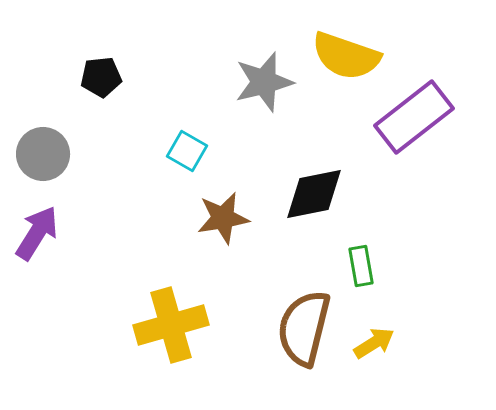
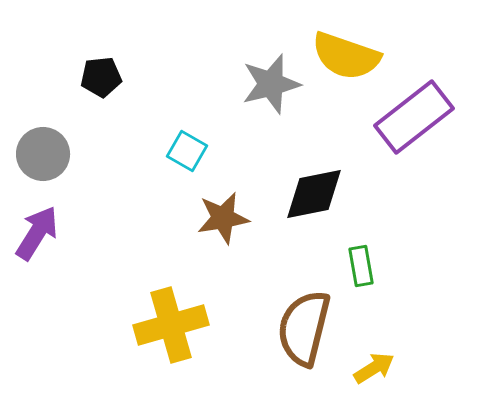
gray star: moved 7 px right, 2 px down
yellow arrow: moved 25 px down
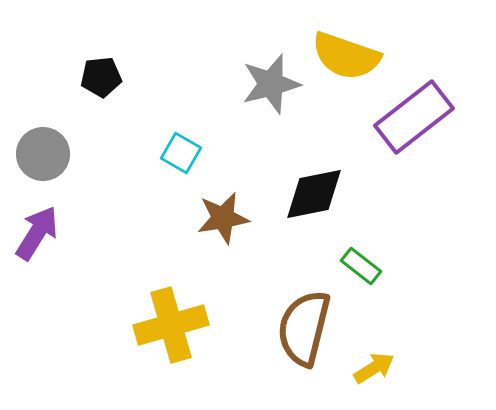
cyan square: moved 6 px left, 2 px down
green rectangle: rotated 42 degrees counterclockwise
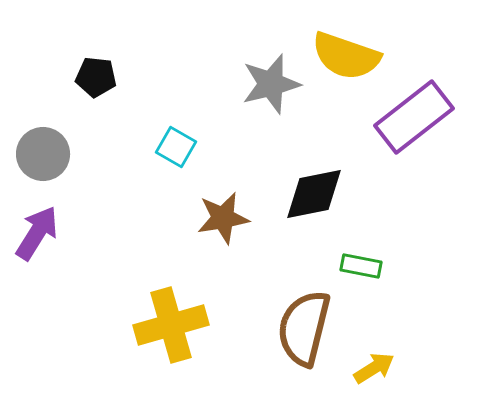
black pentagon: moved 5 px left; rotated 12 degrees clockwise
cyan square: moved 5 px left, 6 px up
green rectangle: rotated 27 degrees counterclockwise
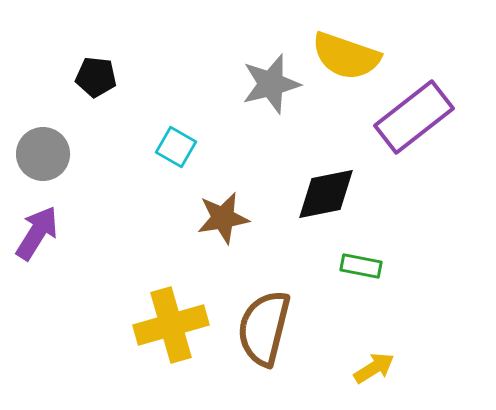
black diamond: moved 12 px right
brown semicircle: moved 40 px left
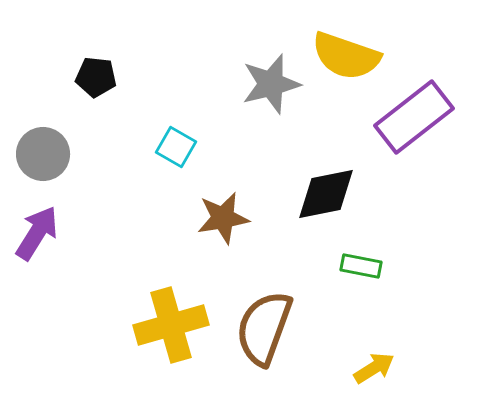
brown semicircle: rotated 6 degrees clockwise
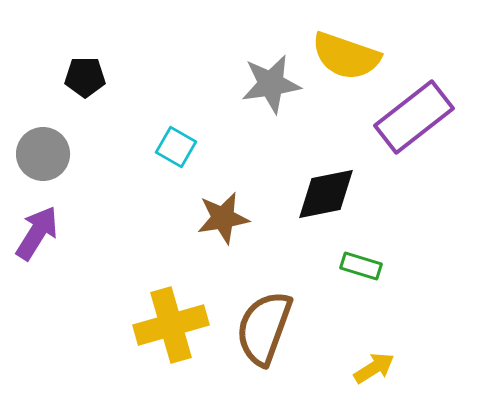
black pentagon: moved 11 px left; rotated 6 degrees counterclockwise
gray star: rotated 6 degrees clockwise
green rectangle: rotated 6 degrees clockwise
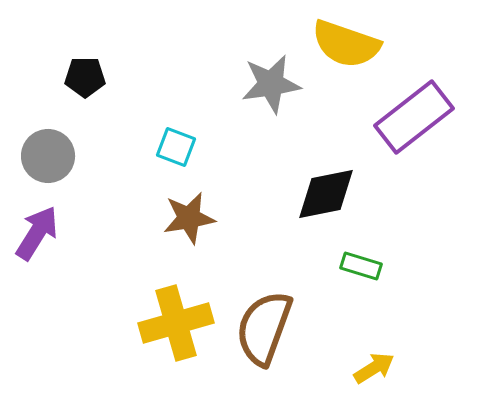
yellow semicircle: moved 12 px up
cyan square: rotated 9 degrees counterclockwise
gray circle: moved 5 px right, 2 px down
brown star: moved 34 px left
yellow cross: moved 5 px right, 2 px up
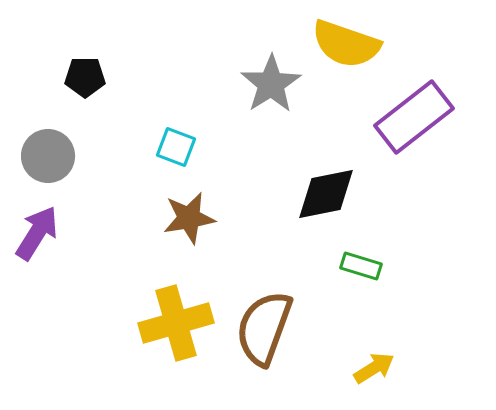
gray star: rotated 24 degrees counterclockwise
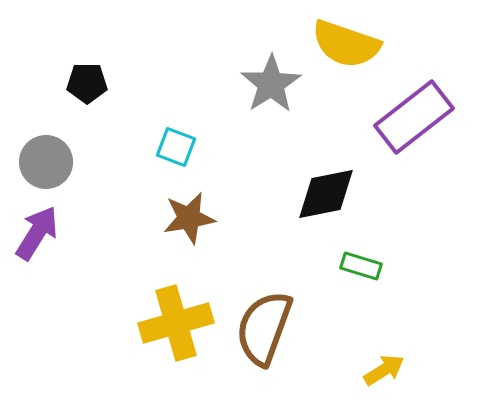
black pentagon: moved 2 px right, 6 px down
gray circle: moved 2 px left, 6 px down
yellow arrow: moved 10 px right, 2 px down
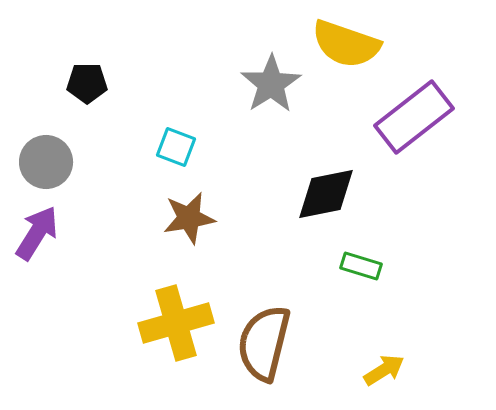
brown semicircle: moved 15 px down; rotated 6 degrees counterclockwise
